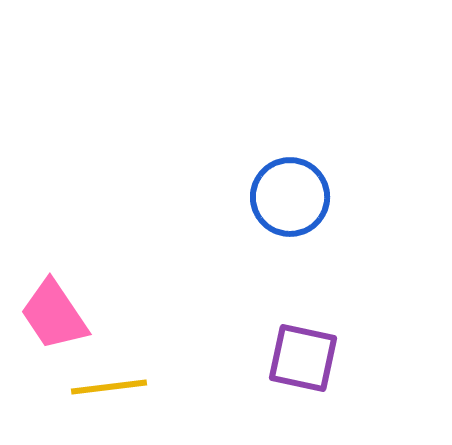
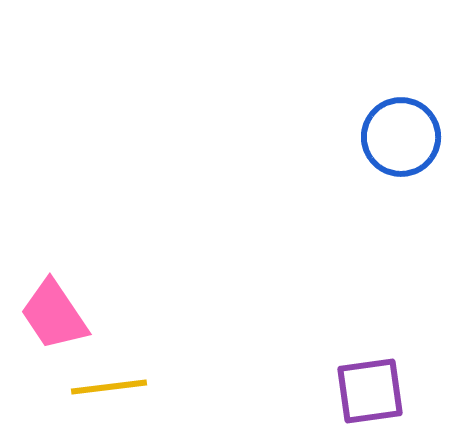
blue circle: moved 111 px right, 60 px up
purple square: moved 67 px right, 33 px down; rotated 20 degrees counterclockwise
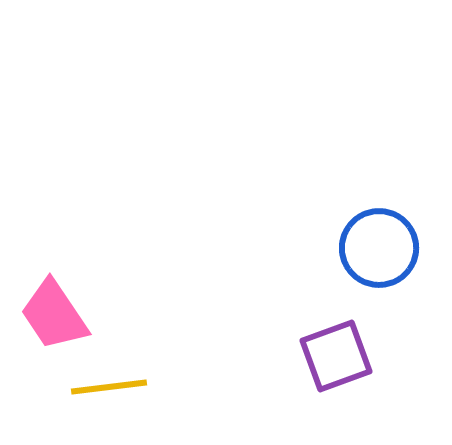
blue circle: moved 22 px left, 111 px down
purple square: moved 34 px left, 35 px up; rotated 12 degrees counterclockwise
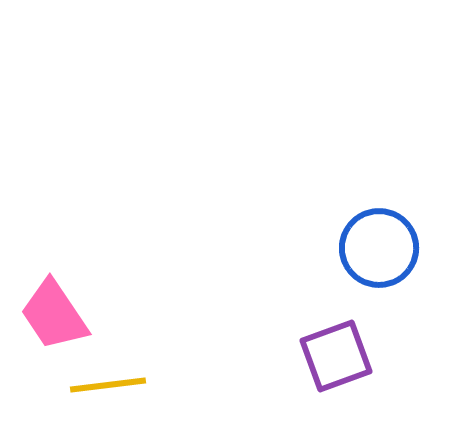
yellow line: moved 1 px left, 2 px up
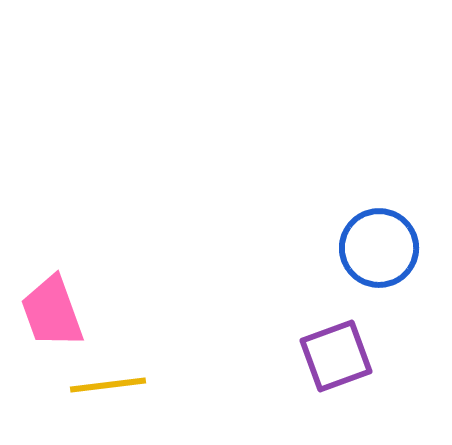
pink trapezoid: moved 2 px left, 3 px up; rotated 14 degrees clockwise
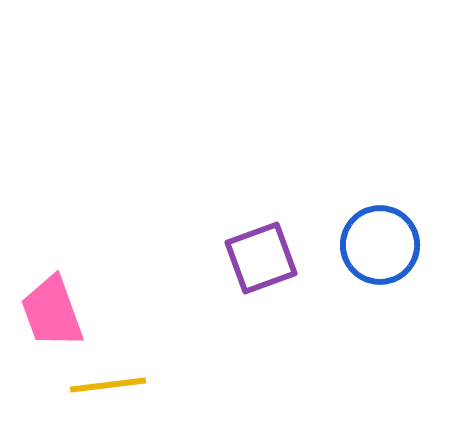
blue circle: moved 1 px right, 3 px up
purple square: moved 75 px left, 98 px up
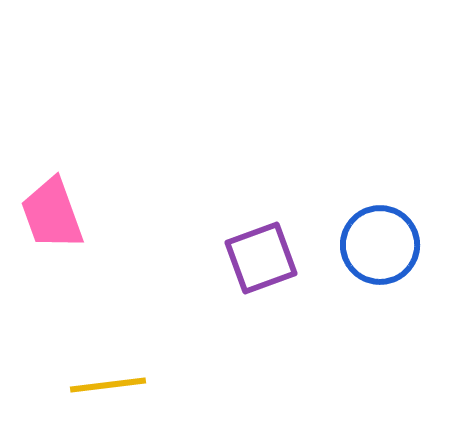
pink trapezoid: moved 98 px up
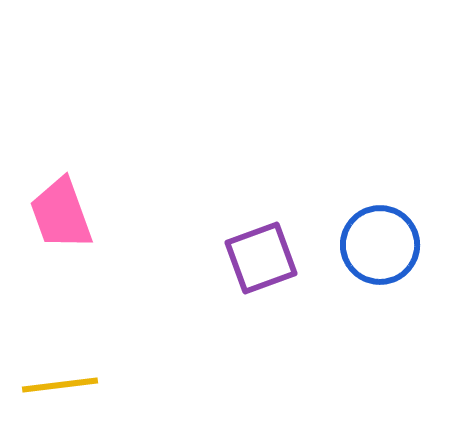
pink trapezoid: moved 9 px right
yellow line: moved 48 px left
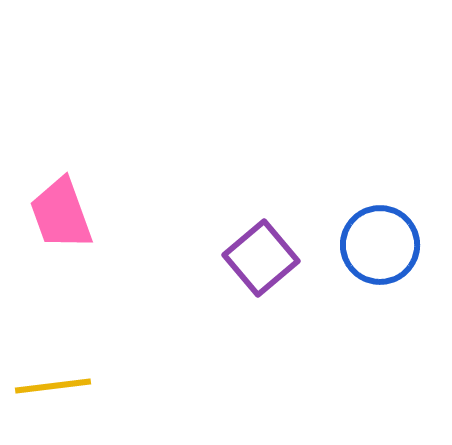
purple square: rotated 20 degrees counterclockwise
yellow line: moved 7 px left, 1 px down
